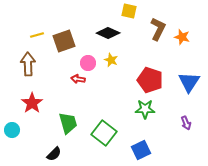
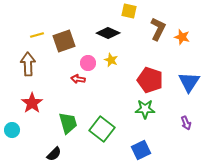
green square: moved 2 px left, 4 px up
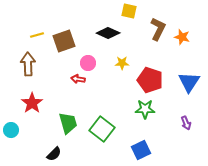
yellow star: moved 11 px right, 3 px down; rotated 24 degrees counterclockwise
cyan circle: moved 1 px left
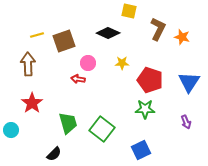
purple arrow: moved 1 px up
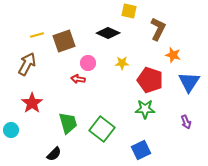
orange star: moved 9 px left, 18 px down
brown arrow: moved 1 px left; rotated 30 degrees clockwise
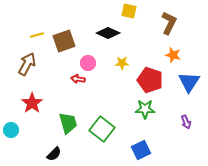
brown L-shape: moved 11 px right, 6 px up
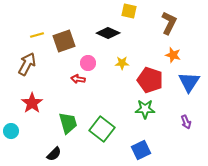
cyan circle: moved 1 px down
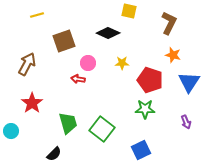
yellow line: moved 20 px up
